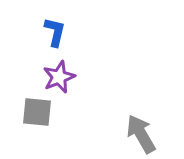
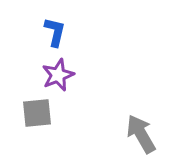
purple star: moved 1 px left, 2 px up
gray square: moved 1 px down; rotated 12 degrees counterclockwise
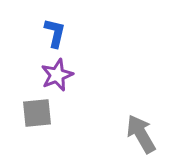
blue L-shape: moved 1 px down
purple star: moved 1 px left
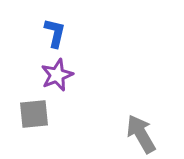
gray square: moved 3 px left, 1 px down
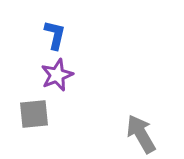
blue L-shape: moved 2 px down
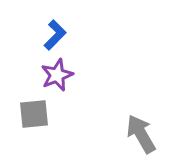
blue L-shape: rotated 32 degrees clockwise
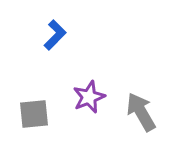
purple star: moved 32 px right, 22 px down
gray arrow: moved 22 px up
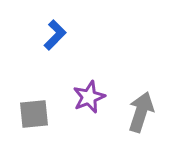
gray arrow: rotated 48 degrees clockwise
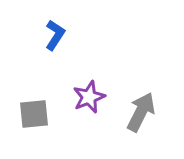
blue L-shape: rotated 12 degrees counterclockwise
gray arrow: rotated 9 degrees clockwise
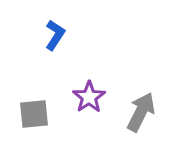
purple star: rotated 12 degrees counterclockwise
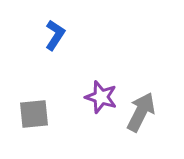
purple star: moved 12 px right; rotated 20 degrees counterclockwise
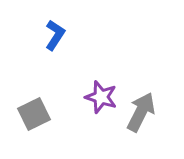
gray square: rotated 20 degrees counterclockwise
